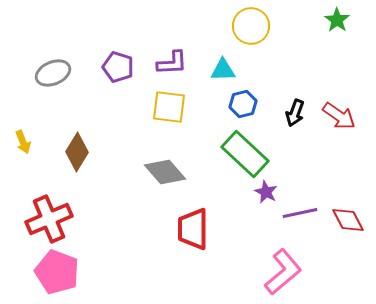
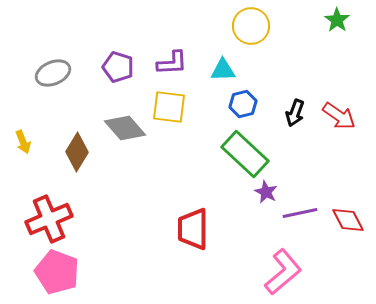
gray diamond: moved 40 px left, 44 px up
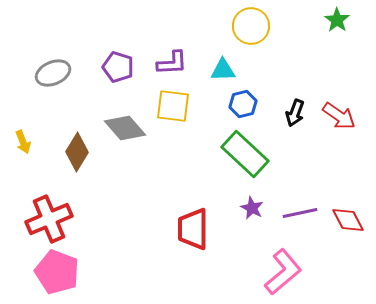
yellow square: moved 4 px right, 1 px up
purple star: moved 14 px left, 16 px down
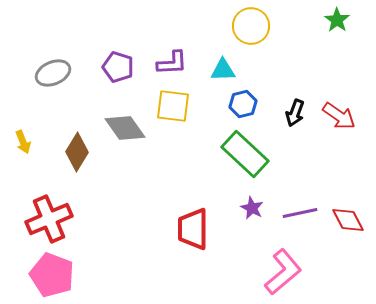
gray diamond: rotated 6 degrees clockwise
pink pentagon: moved 5 px left, 3 px down
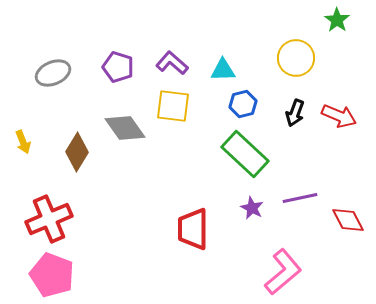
yellow circle: moved 45 px right, 32 px down
purple L-shape: rotated 136 degrees counterclockwise
red arrow: rotated 12 degrees counterclockwise
purple line: moved 15 px up
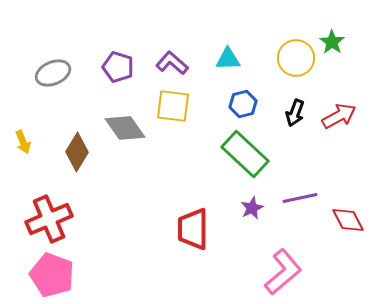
green star: moved 5 px left, 22 px down
cyan triangle: moved 5 px right, 11 px up
red arrow: rotated 52 degrees counterclockwise
purple star: rotated 20 degrees clockwise
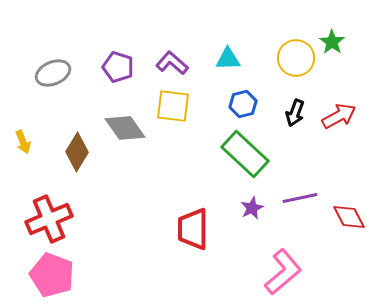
red diamond: moved 1 px right, 3 px up
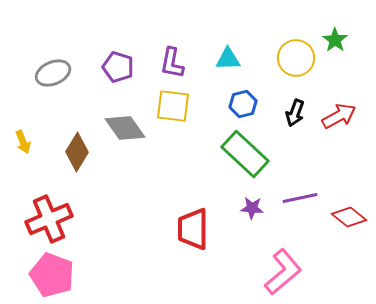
green star: moved 3 px right, 2 px up
purple L-shape: rotated 120 degrees counterclockwise
purple star: rotated 30 degrees clockwise
red diamond: rotated 24 degrees counterclockwise
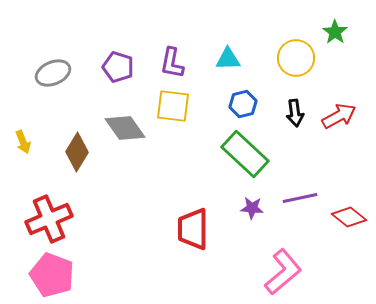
green star: moved 8 px up
black arrow: rotated 28 degrees counterclockwise
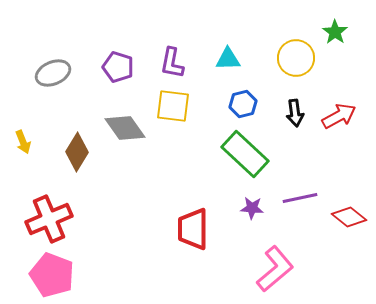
pink L-shape: moved 8 px left, 3 px up
